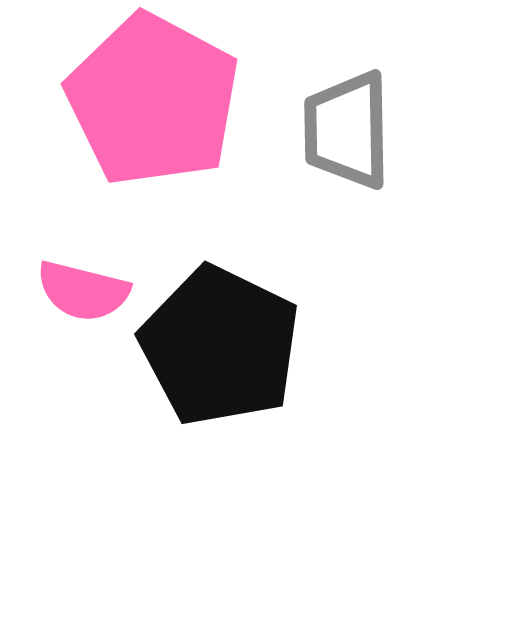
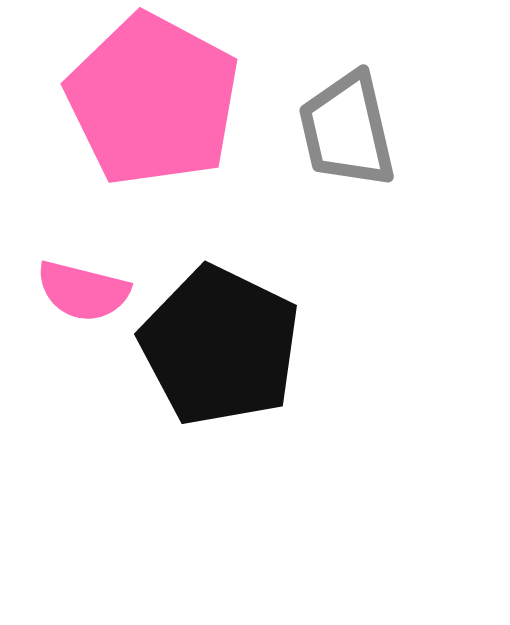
gray trapezoid: rotated 12 degrees counterclockwise
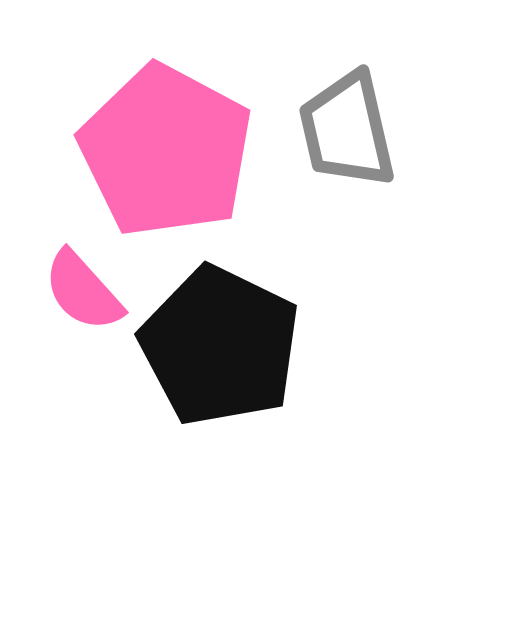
pink pentagon: moved 13 px right, 51 px down
pink semicircle: rotated 34 degrees clockwise
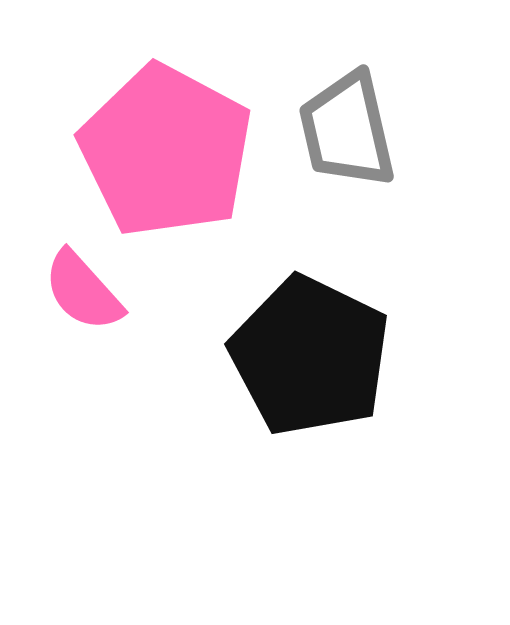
black pentagon: moved 90 px right, 10 px down
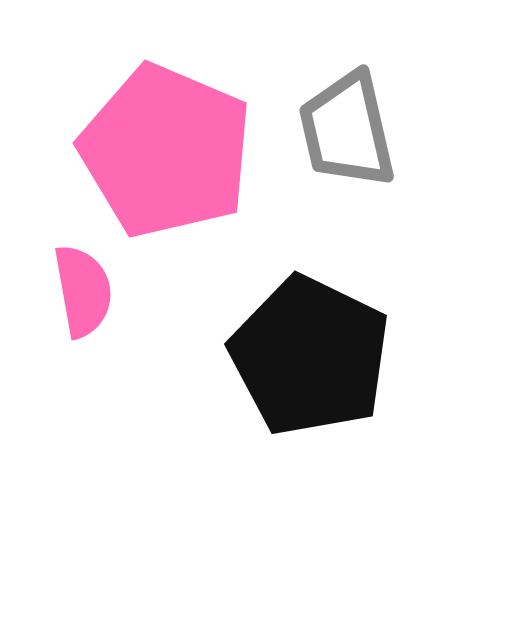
pink pentagon: rotated 5 degrees counterclockwise
pink semicircle: rotated 148 degrees counterclockwise
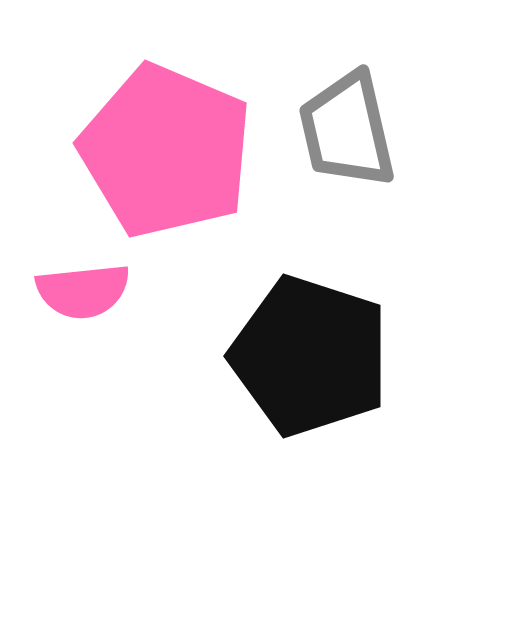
pink semicircle: rotated 94 degrees clockwise
black pentagon: rotated 8 degrees counterclockwise
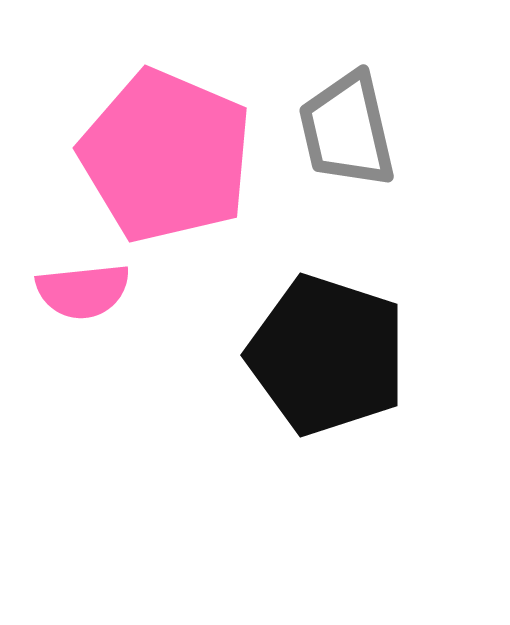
pink pentagon: moved 5 px down
black pentagon: moved 17 px right, 1 px up
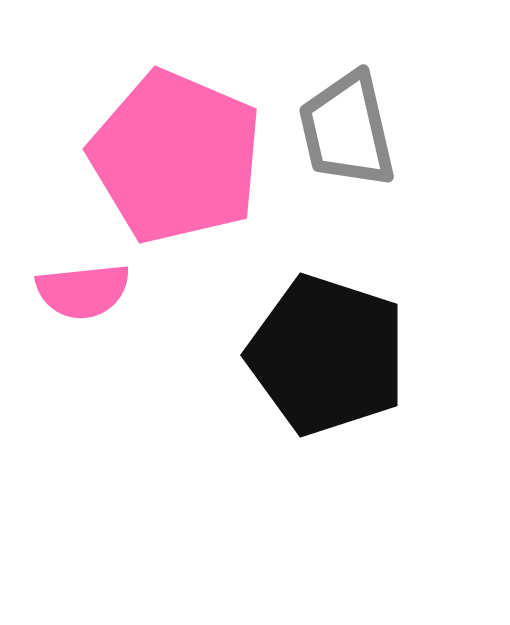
pink pentagon: moved 10 px right, 1 px down
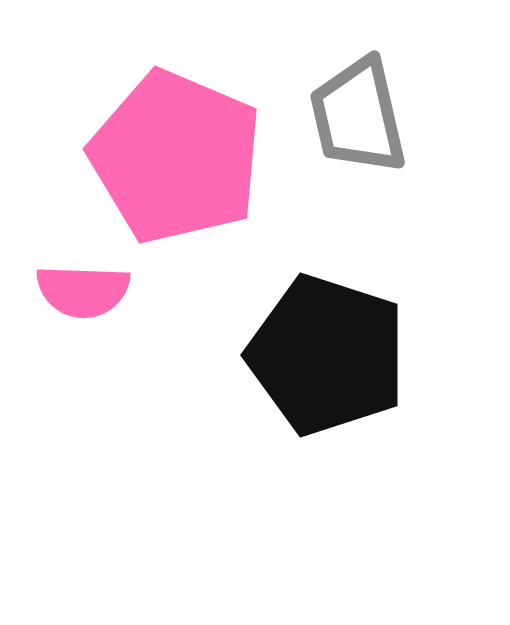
gray trapezoid: moved 11 px right, 14 px up
pink semicircle: rotated 8 degrees clockwise
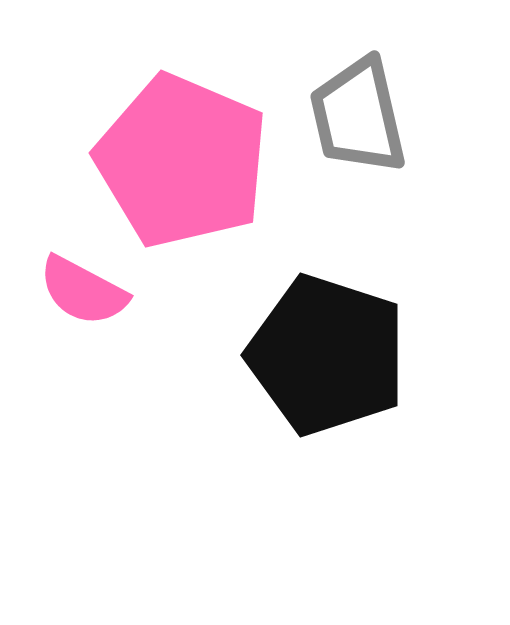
pink pentagon: moved 6 px right, 4 px down
pink semicircle: rotated 26 degrees clockwise
